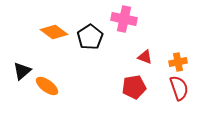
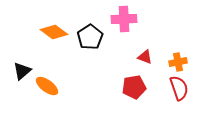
pink cross: rotated 15 degrees counterclockwise
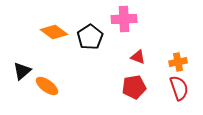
red triangle: moved 7 px left
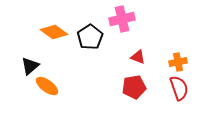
pink cross: moved 2 px left; rotated 10 degrees counterclockwise
black triangle: moved 8 px right, 5 px up
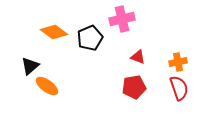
black pentagon: moved 1 px down; rotated 10 degrees clockwise
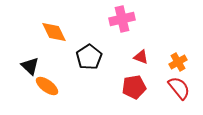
orange diamond: rotated 28 degrees clockwise
black pentagon: moved 1 px left, 19 px down; rotated 10 degrees counterclockwise
red triangle: moved 3 px right
orange cross: rotated 18 degrees counterclockwise
black triangle: rotated 36 degrees counterclockwise
red semicircle: rotated 20 degrees counterclockwise
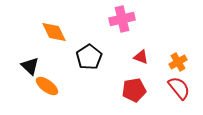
red pentagon: moved 3 px down
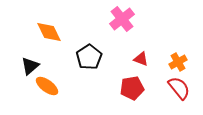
pink cross: rotated 25 degrees counterclockwise
orange diamond: moved 5 px left
red triangle: moved 2 px down
black triangle: rotated 36 degrees clockwise
red pentagon: moved 2 px left, 2 px up
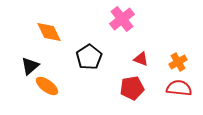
red semicircle: rotated 45 degrees counterclockwise
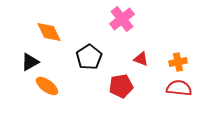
orange cross: rotated 18 degrees clockwise
black triangle: moved 4 px up; rotated 12 degrees clockwise
red pentagon: moved 11 px left, 2 px up
